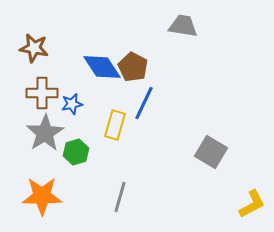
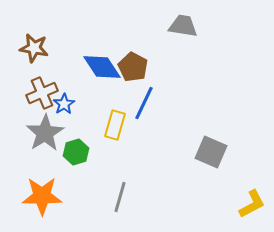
brown cross: rotated 24 degrees counterclockwise
blue star: moved 8 px left; rotated 20 degrees counterclockwise
gray square: rotated 8 degrees counterclockwise
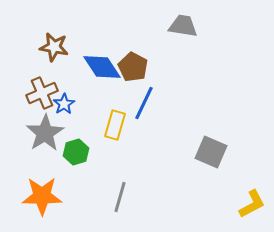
brown star: moved 20 px right, 1 px up
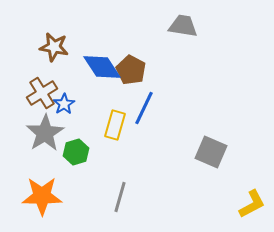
brown pentagon: moved 2 px left, 3 px down
brown cross: rotated 8 degrees counterclockwise
blue line: moved 5 px down
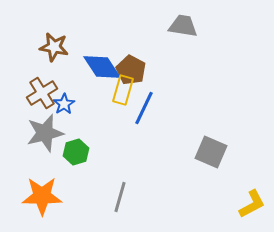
yellow rectangle: moved 8 px right, 35 px up
gray star: rotated 18 degrees clockwise
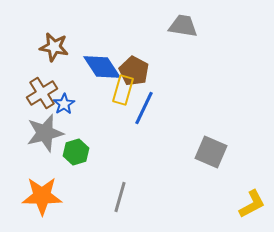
brown pentagon: moved 3 px right, 1 px down
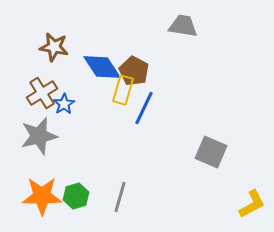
gray star: moved 6 px left, 3 px down
green hexagon: moved 44 px down
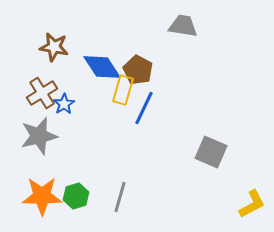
brown pentagon: moved 4 px right, 1 px up
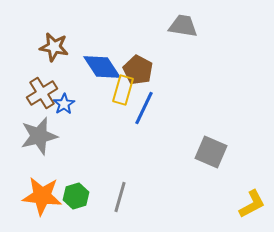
orange star: rotated 6 degrees clockwise
